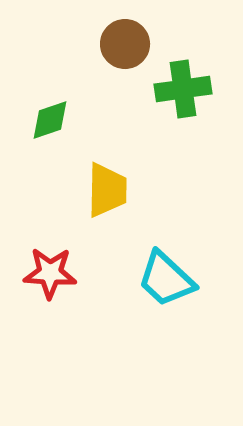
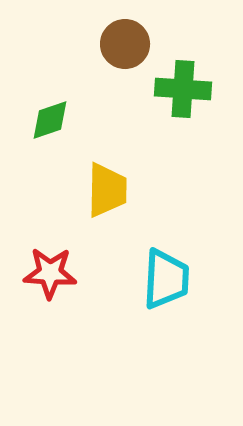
green cross: rotated 12 degrees clockwise
cyan trapezoid: rotated 130 degrees counterclockwise
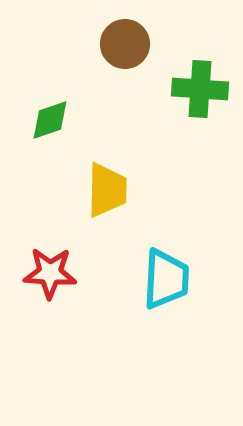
green cross: moved 17 px right
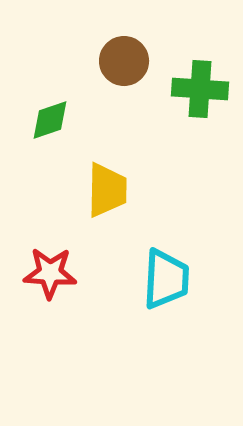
brown circle: moved 1 px left, 17 px down
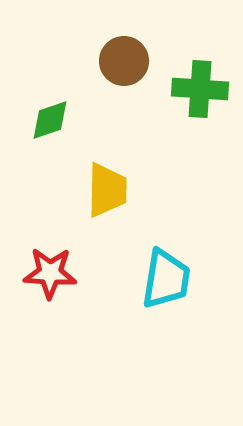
cyan trapezoid: rotated 6 degrees clockwise
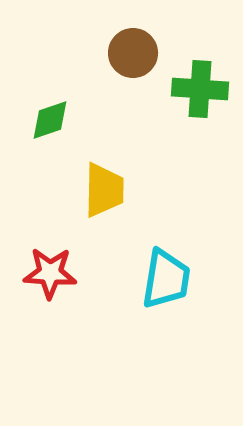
brown circle: moved 9 px right, 8 px up
yellow trapezoid: moved 3 px left
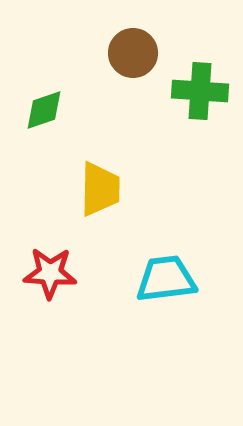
green cross: moved 2 px down
green diamond: moved 6 px left, 10 px up
yellow trapezoid: moved 4 px left, 1 px up
cyan trapezoid: rotated 106 degrees counterclockwise
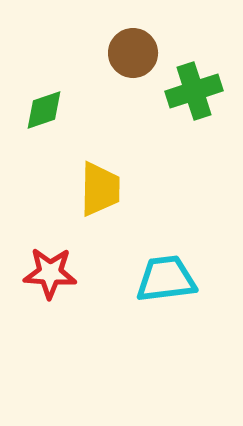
green cross: moved 6 px left; rotated 22 degrees counterclockwise
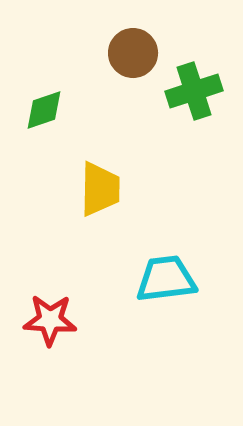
red star: moved 47 px down
